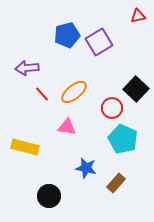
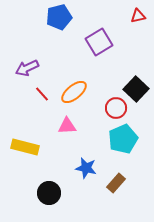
blue pentagon: moved 8 px left, 18 px up
purple arrow: rotated 20 degrees counterclockwise
red circle: moved 4 px right
pink triangle: moved 1 px up; rotated 12 degrees counterclockwise
cyan pentagon: rotated 24 degrees clockwise
black circle: moved 3 px up
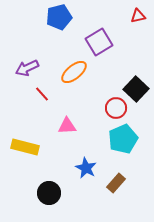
orange ellipse: moved 20 px up
blue star: rotated 15 degrees clockwise
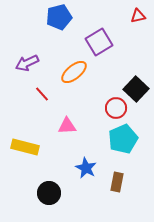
purple arrow: moved 5 px up
brown rectangle: moved 1 px right, 1 px up; rotated 30 degrees counterclockwise
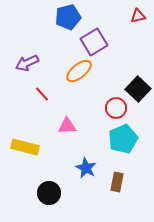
blue pentagon: moved 9 px right
purple square: moved 5 px left
orange ellipse: moved 5 px right, 1 px up
black square: moved 2 px right
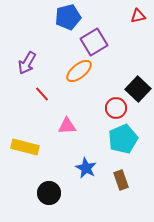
purple arrow: rotated 35 degrees counterclockwise
brown rectangle: moved 4 px right, 2 px up; rotated 30 degrees counterclockwise
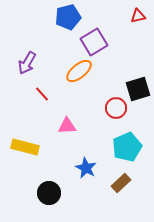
black square: rotated 30 degrees clockwise
cyan pentagon: moved 4 px right, 8 px down
brown rectangle: moved 3 px down; rotated 66 degrees clockwise
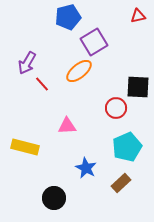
black square: moved 2 px up; rotated 20 degrees clockwise
red line: moved 10 px up
black circle: moved 5 px right, 5 px down
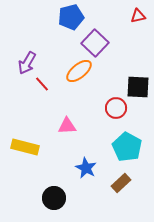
blue pentagon: moved 3 px right
purple square: moved 1 px right, 1 px down; rotated 16 degrees counterclockwise
cyan pentagon: rotated 20 degrees counterclockwise
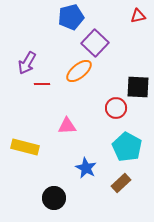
red line: rotated 49 degrees counterclockwise
